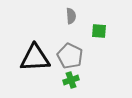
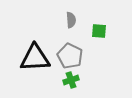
gray semicircle: moved 4 px down
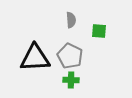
green cross: rotated 21 degrees clockwise
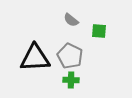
gray semicircle: rotated 133 degrees clockwise
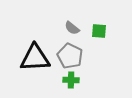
gray semicircle: moved 1 px right, 8 px down
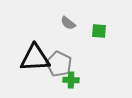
gray semicircle: moved 4 px left, 5 px up
gray pentagon: moved 11 px left, 8 px down
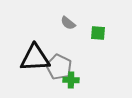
green square: moved 1 px left, 2 px down
gray pentagon: moved 3 px down
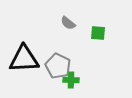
black triangle: moved 11 px left, 1 px down
gray pentagon: moved 1 px left, 1 px up
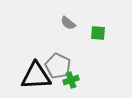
black triangle: moved 12 px right, 17 px down
green cross: rotated 21 degrees counterclockwise
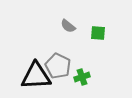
gray semicircle: moved 3 px down
green cross: moved 11 px right, 3 px up
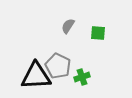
gray semicircle: rotated 84 degrees clockwise
